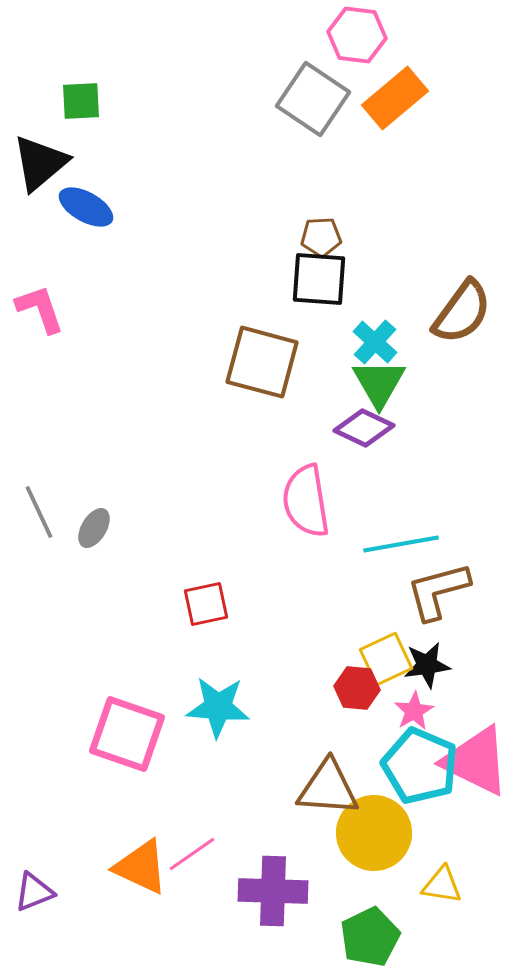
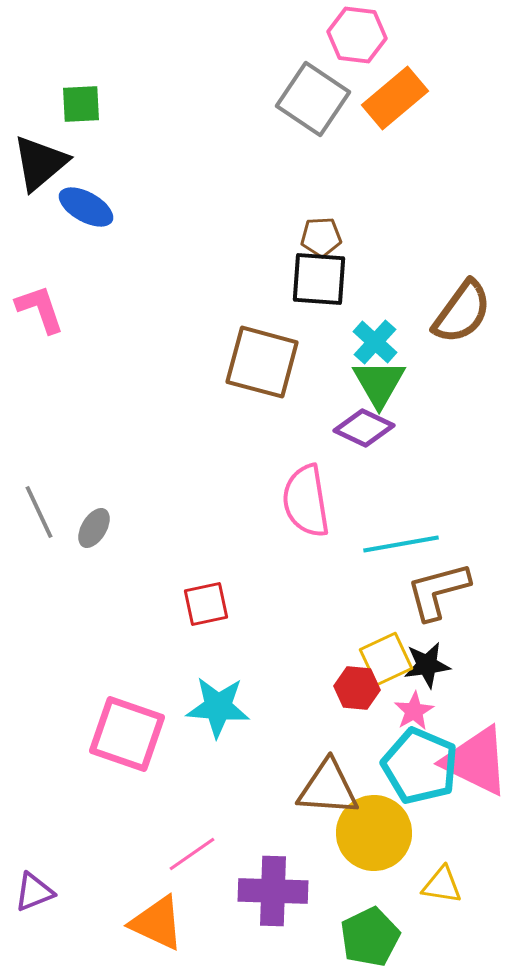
green square: moved 3 px down
orange triangle: moved 16 px right, 56 px down
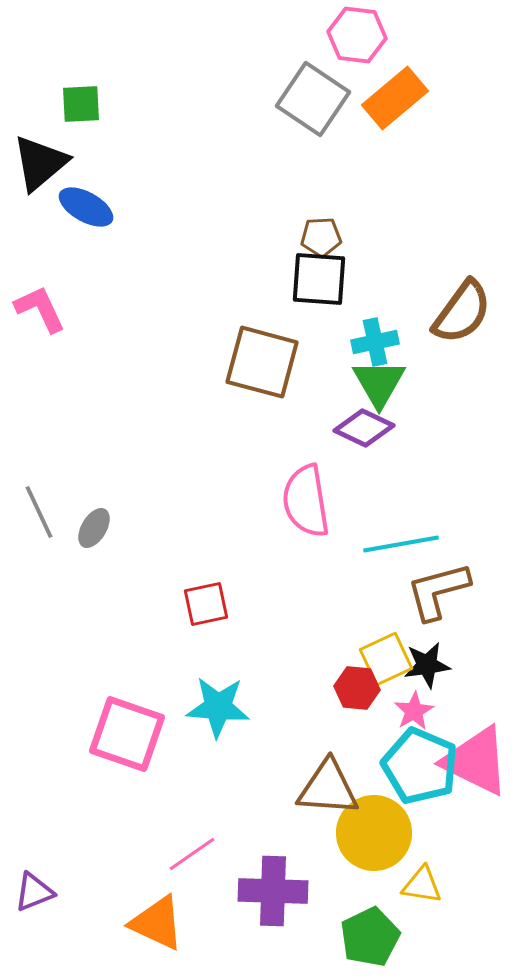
pink L-shape: rotated 6 degrees counterclockwise
cyan cross: rotated 36 degrees clockwise
yellow triangle: moved 20 px left
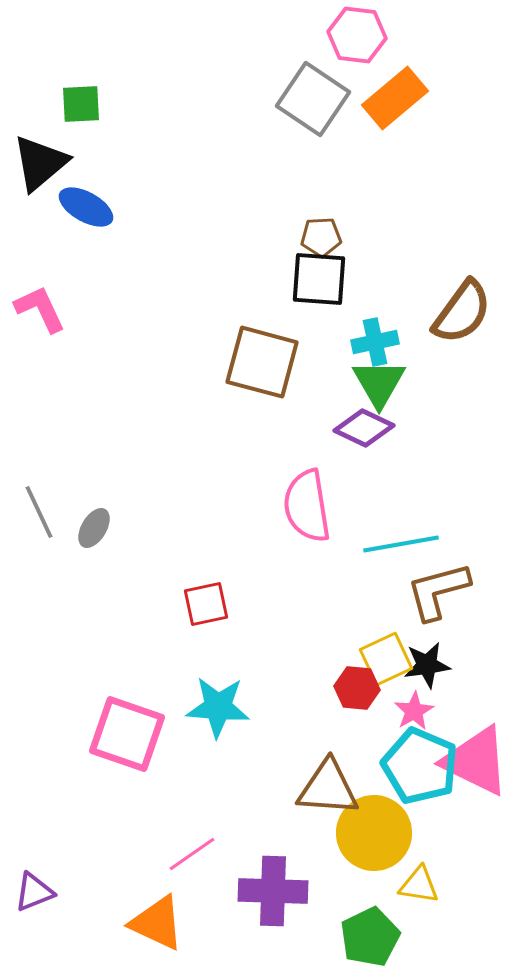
pink semicircle: moved 1 px right, 5 px down
yellow triangle: moved 3 px left
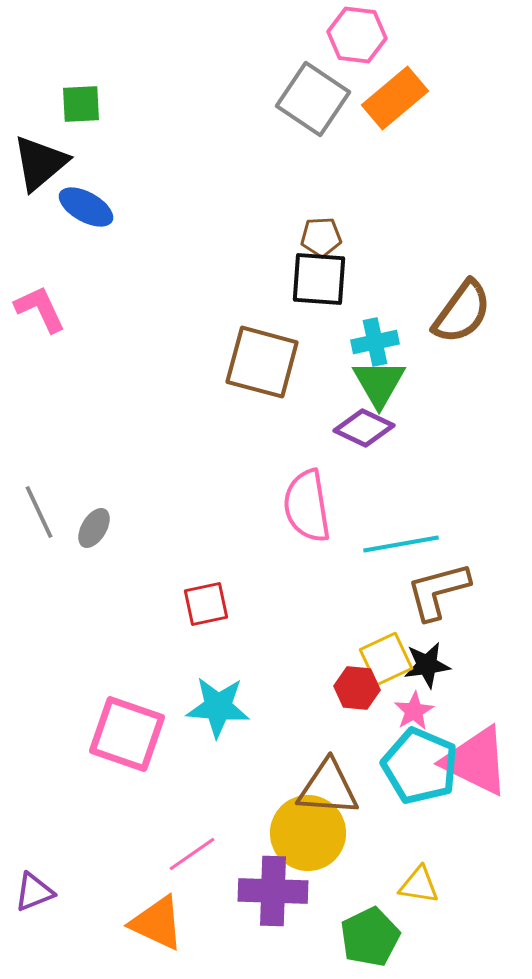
yellow circle: moved 66 px left
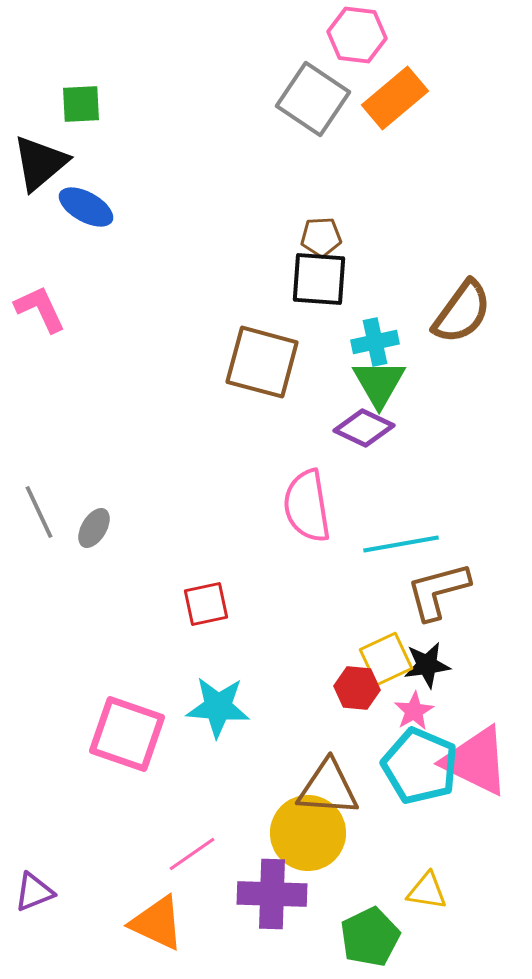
yellow triangle: moved 8 px right, 6 px down
purple cross: moved 1 px left, 3 px down
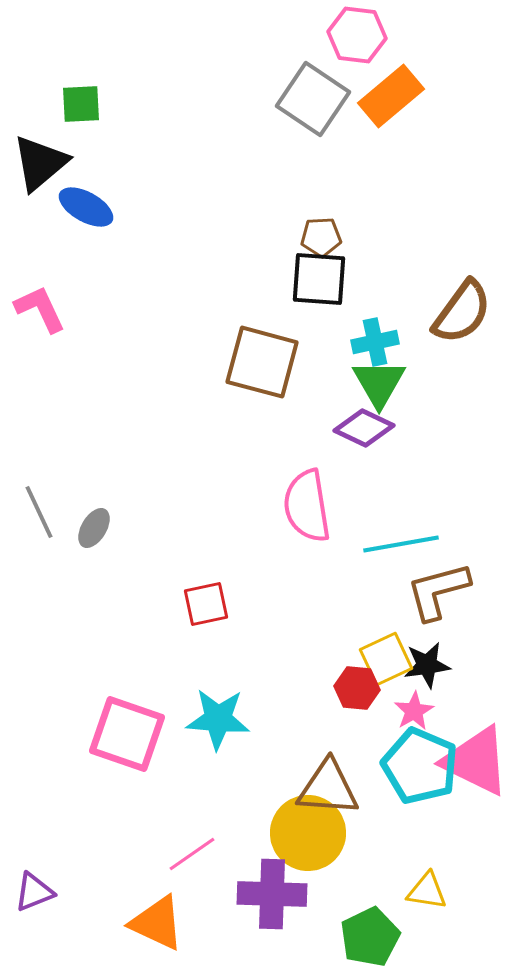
orange rectangle: moved 4 px left, 2 px up
cyan star: moved 12 px down
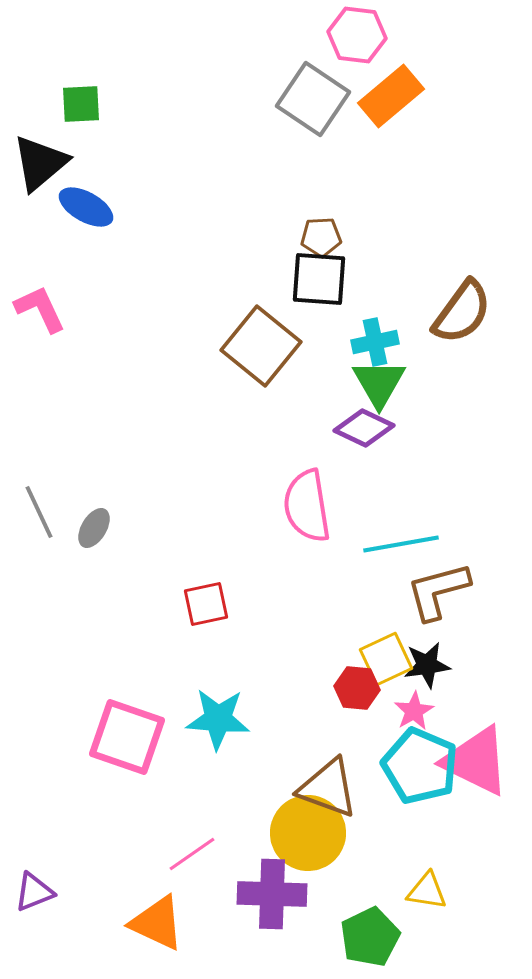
brown square: moved 1 px left, 16 px up; rotated 24 degrees clockwise
pink square: moved 3 px down
brown triangle: rotated 16 degrees clockwise
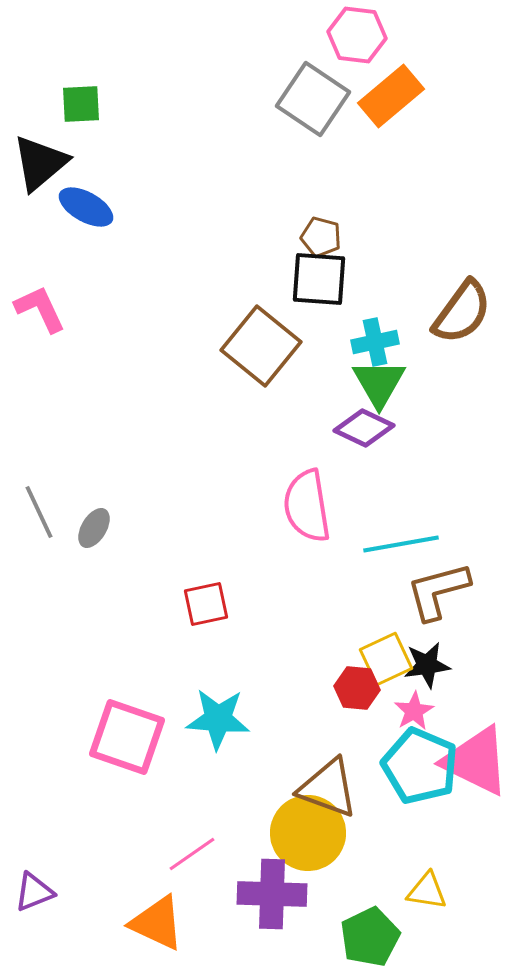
brown pentagon: rotated 18 degrees clockwise
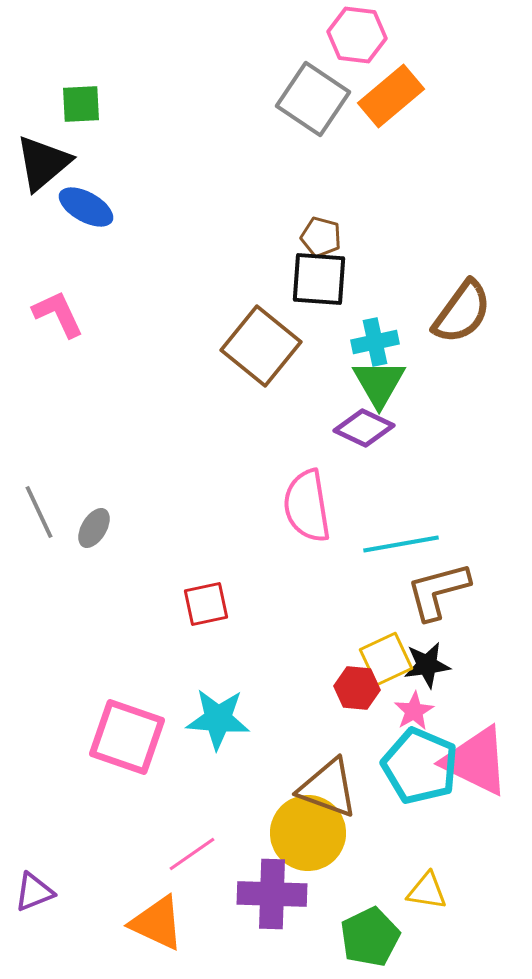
black triangle: moved 3 px right
pink L-shape: moved 18 px right, 5 px down
